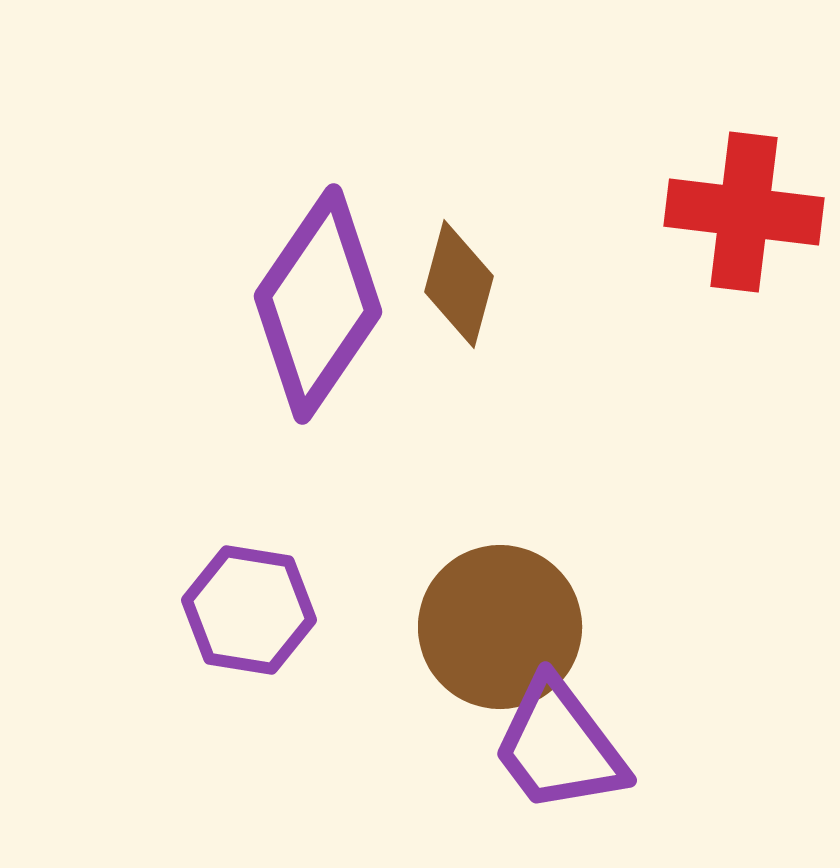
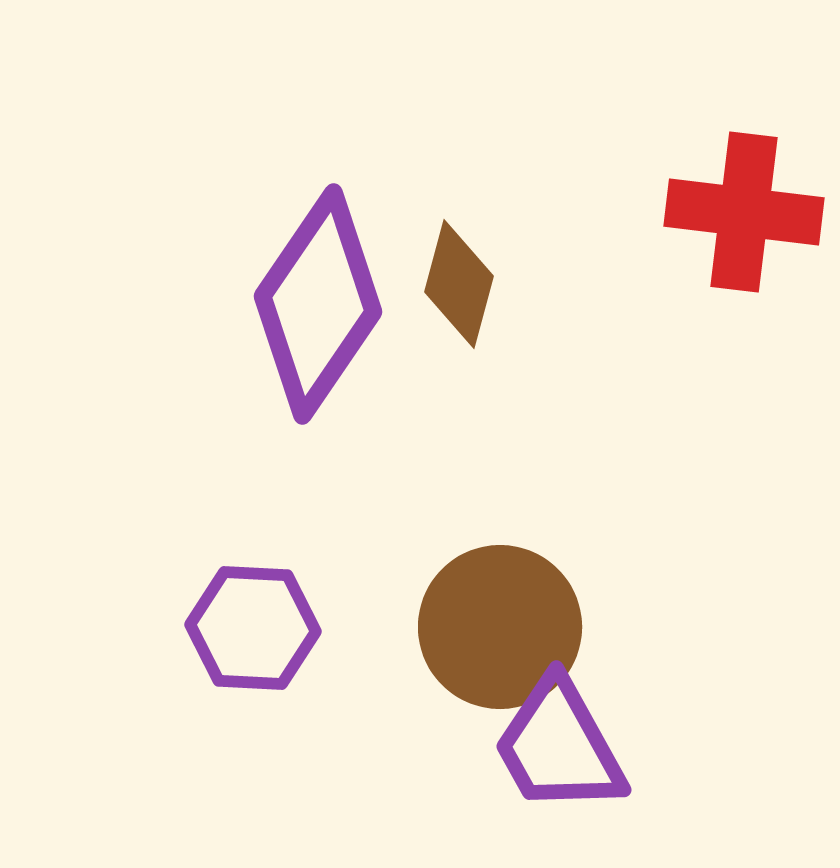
purple hexagon: moved 4 px right, 18 px down; rotated 6 degrees counterclockwise
purple trapezoid: rotated 8 degrees clockwise
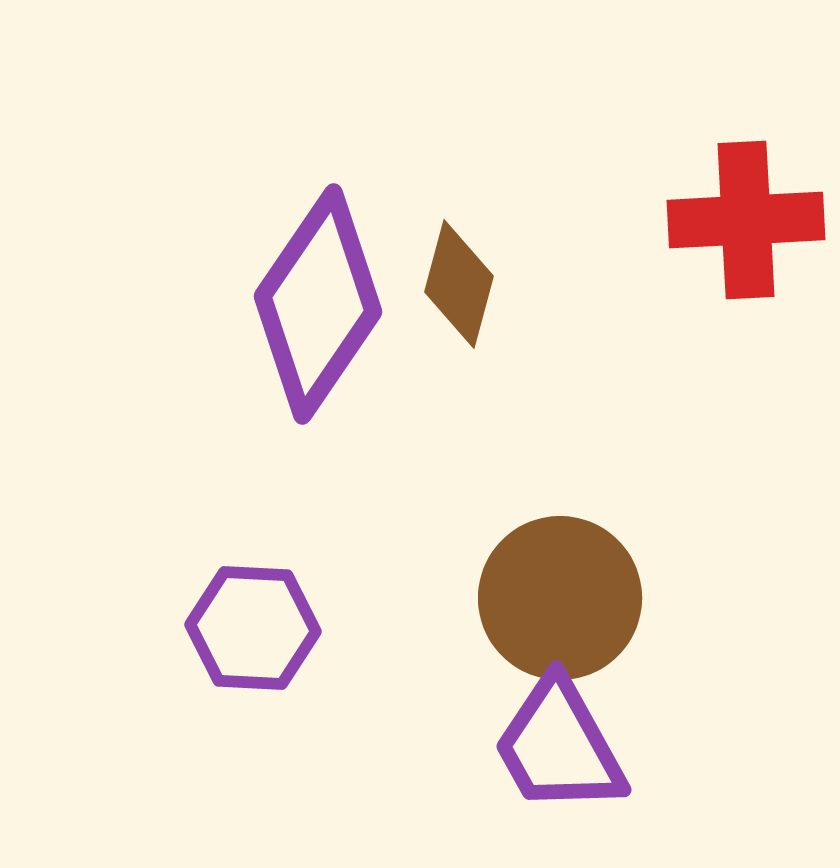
red cross: moved 2 px right, 8 px down; rotated 10 degrees counterclockwise
brown circle: moved 60 px right, 29 px up
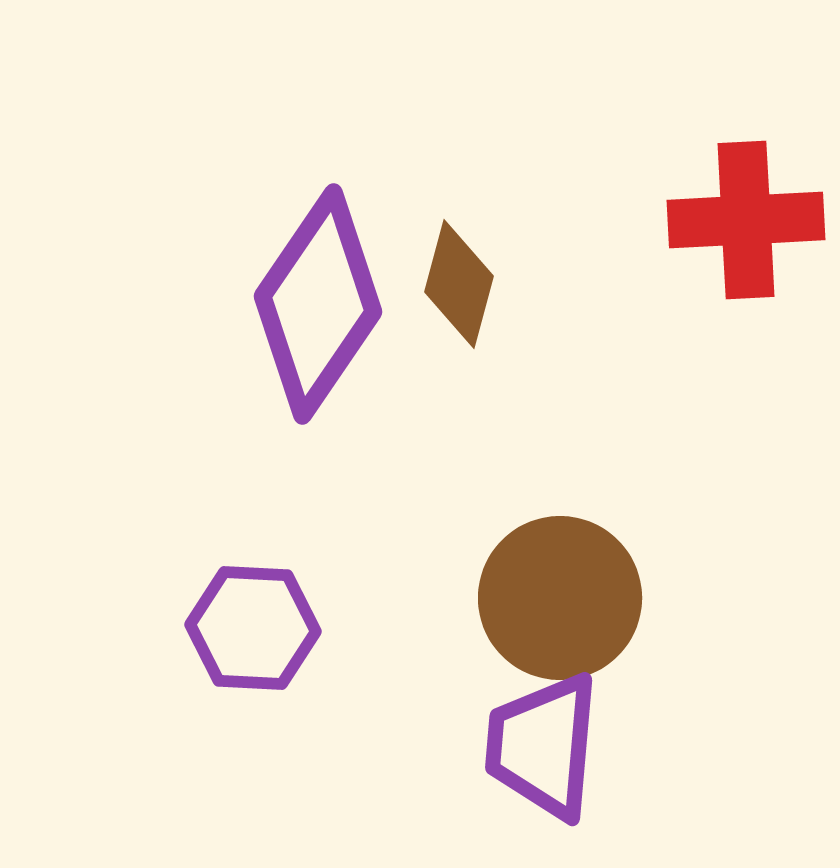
purple trapezoid: moved 16 px left; rotated 34 degrees clockwise
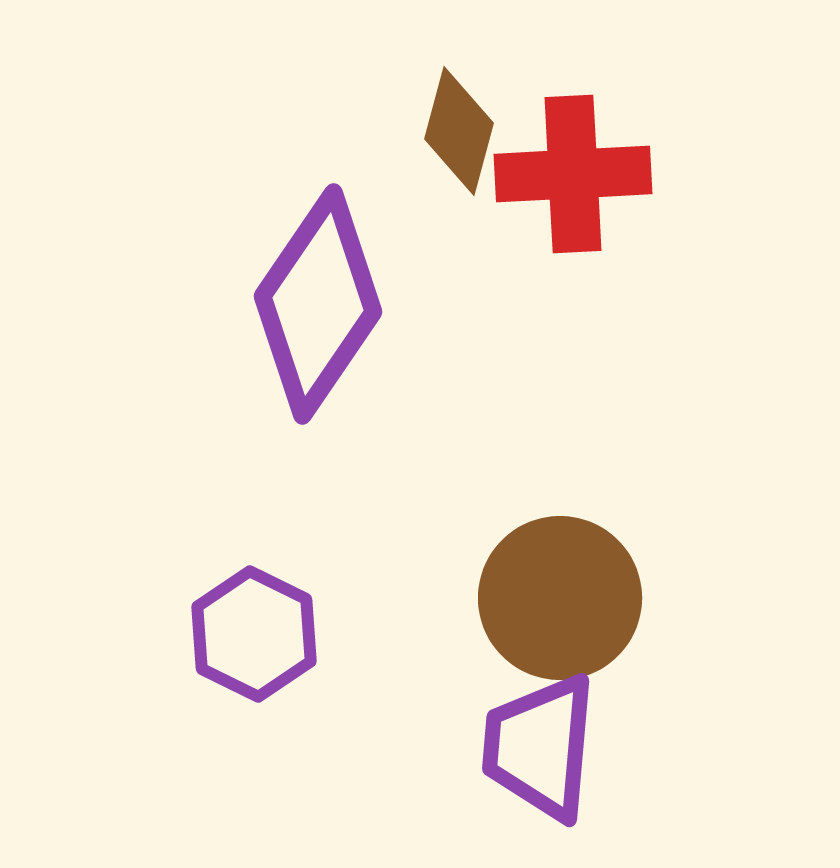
red cross: moved 173 px left, 46 px up
brown diamond: moved 153 px up
purple hexagon: moved 1 px right, 6 px down; rotated 23 degrees clockwise
purple trapezoid: moved 3 px left, 1 px down
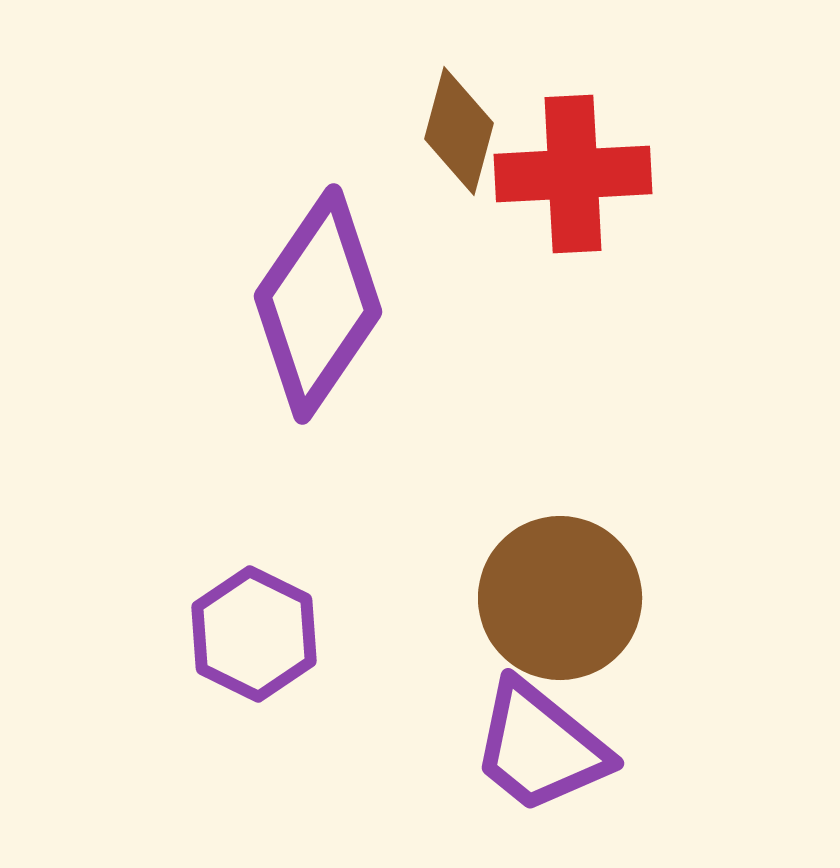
purple trapezoid: rotated 56 degrees counterclockwise
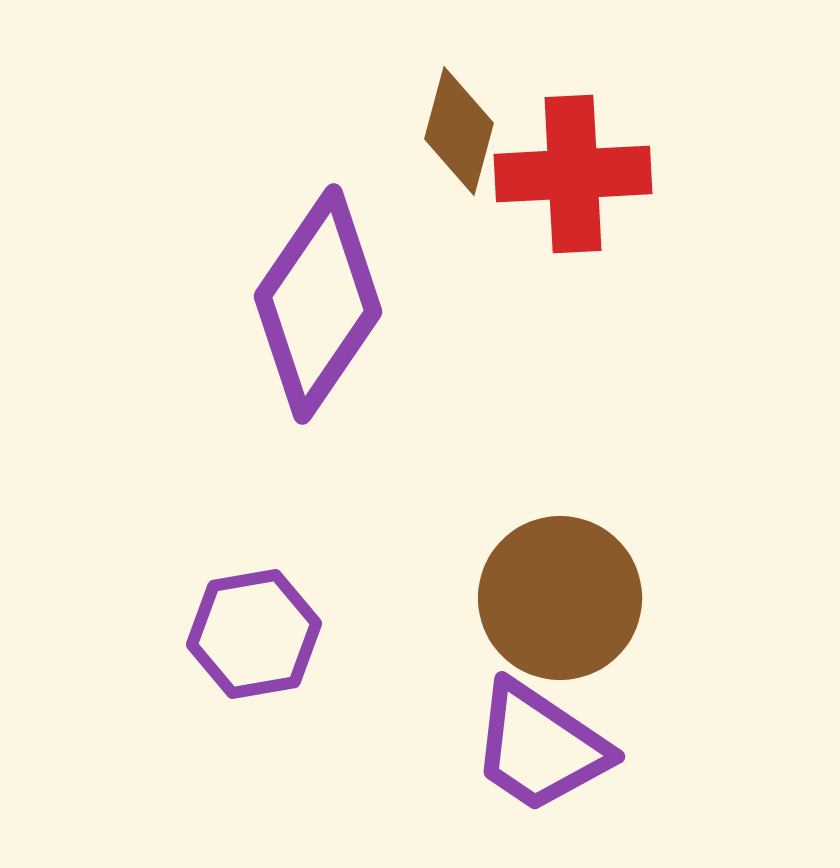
purple hexagon: rotated 24 degrees clockwise
purple trapezoid: rotated 5 degrees counterclockwise
